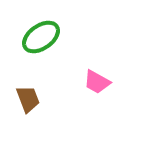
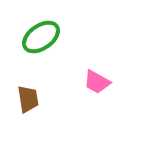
brown trapezoid: rotated 12 degrees clockwise
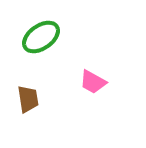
pink trapezoid: moved 4 px left
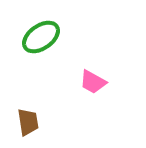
brown trapezoid: moved 23 px down
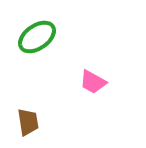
green ellipse: moved 4 px left
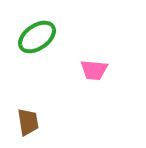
pink trapezoid: moved 1 px right, 12 px up; rotated 24 degrees counterclockwise
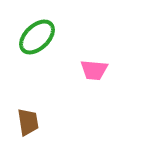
green ellipse: rotated 9 degrees counterclockwise
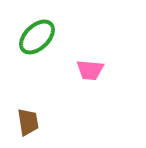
pink trapezoid: moved 4 px left
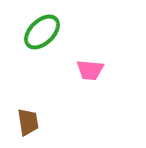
green ellipse: moved 5 px right, 5 px up
